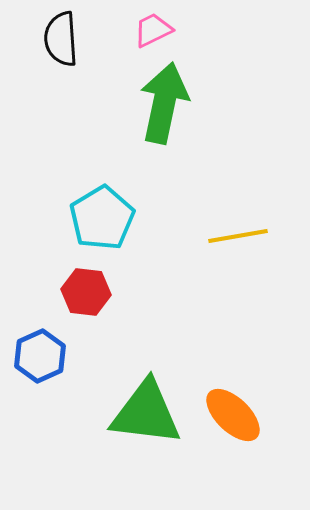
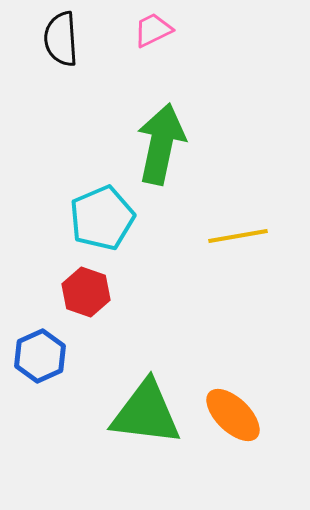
green arrow: moved 3 px left, 41 px down
cyan pentagon: rotated 8 degrees clockwise
red hexagon: rotated 12 degrees clockwise
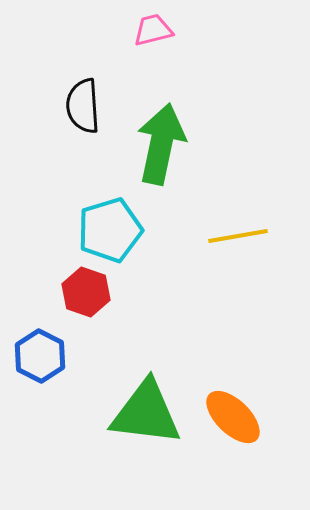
pink trapezoid: rotated 12 degrees clockwise
black semicircle: moved 22 px right, 67 px down
cyan pentagon: moved 8 px right, 12 px down; rotated 6 degrees clockwise
blue hexagon: rotated 9 degrees counterclockwise
orange ellipse: moved 2 px down
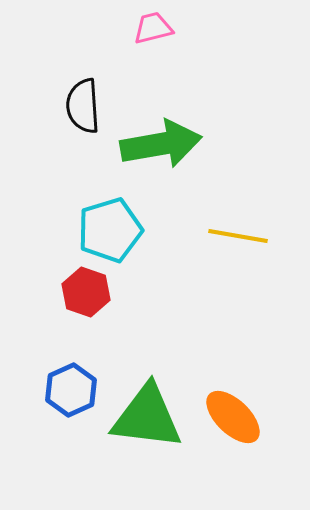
pink trapezoid: moved 2 px up
green arrow: rotated 68 degrees clockwise
yellow line: rotated 20 degrees clockwise
blue hexagon: moved 31 px right, 34 px down; rotated 9 degrees clockwise
green triangle: moved 1 px right, 4 px down
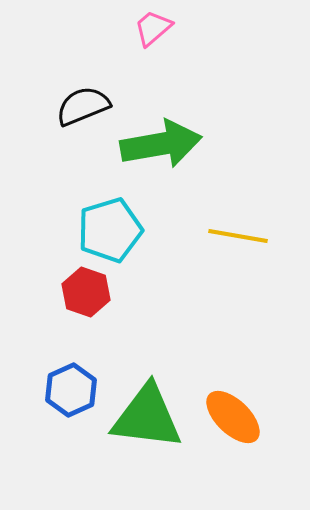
pink trapezoid: rotated 27 degrees counterclockwise
black semicircle: rotated 72 degrees clockwise
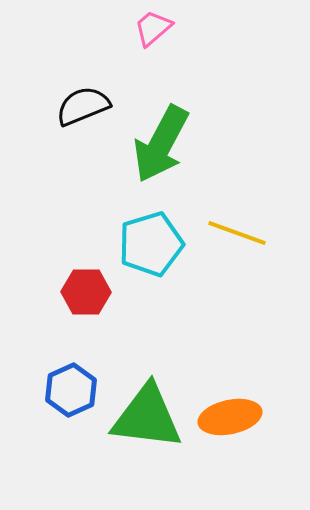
green arrow: rotated 128 degrees clockwise
cyan pentagon: moved 41 px right, 14 px down
yellow line: moved 1 px left, 3 px up; rotated 10 degrees clockwise
red hexagon: rotated 18 degrees counterclockwise
orange ellipse: moved 3 px left; rotated 56 degrees counterclockwise
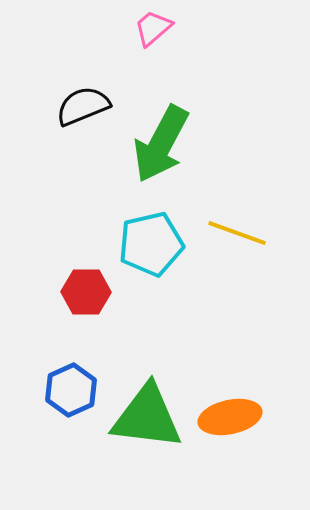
cyan pentagon: rotated 4 degrees clockwise
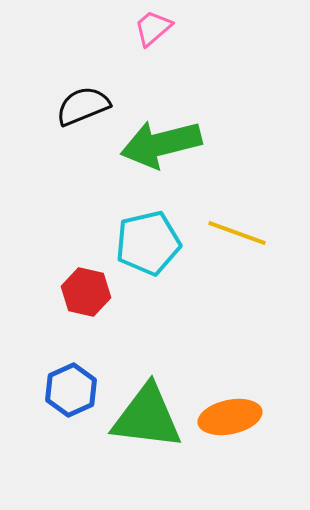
green arrow: rotated 48 degrees clockwise
cyan pentagon: moved 3 px left, 1 px up
red hexagon: rotated 12 degrees clockwise
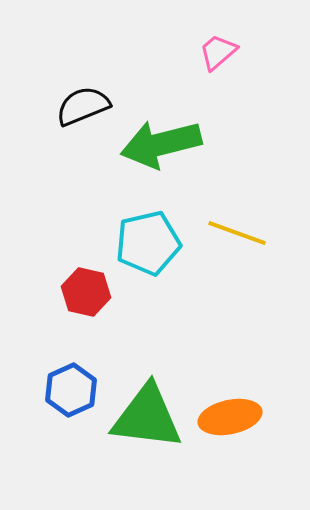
pink trapezoid: moved 65 px right, 24 px down
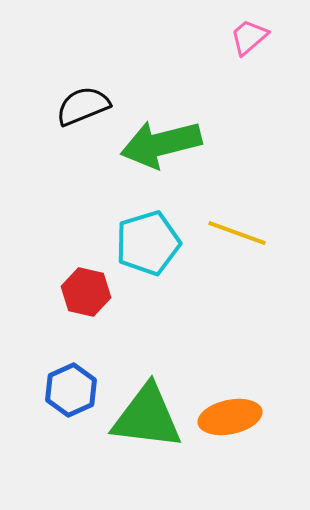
pink trapezoid: moved 31 px right, 15 px up
cyan pentagon: rotated 4 degrees counterclockwise
